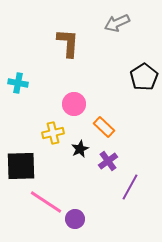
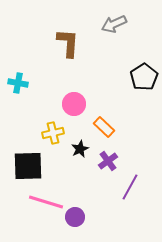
gray arrow: moved 3 px left, 1 px down
black square: moved 7 px right
pink line: rotated 16 degrees counterclockwise
purple circle: moved 2 px up
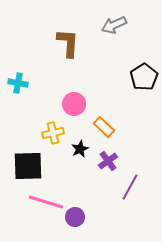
gray arrow: moved 1 px down
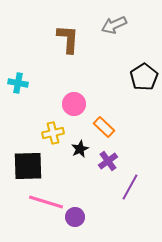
brown L-shape: moved 4 px up
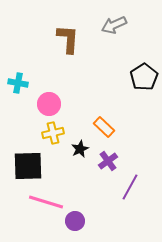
pink circle: moved 25 px left
purple circle: moved 4 px down
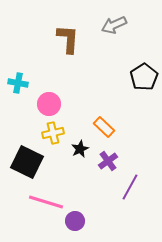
black square: moved 1 px left, 4 px up; rotated 28 degrees clockwise
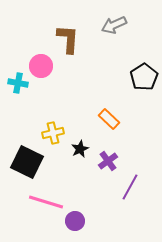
pink circle: moved 8 px left, 38 px up
orange rectangle: moved 5 px right, 8 px up
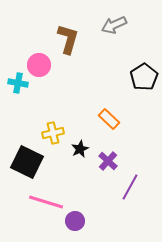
brown L-shape: rotated 12 degrees clockwise
pink circle: moved 2 px left, 1 px up
purple cross: rotated 12 degrees counterclockwise
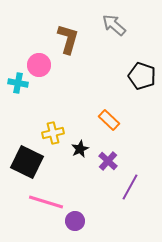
gray arrow: rotated 65 degrees clockwise
black pentagon: moved 2 px left, 1 px up; rotated 20 degrees counterclockwise
orange rectangle: moved 1 px down
